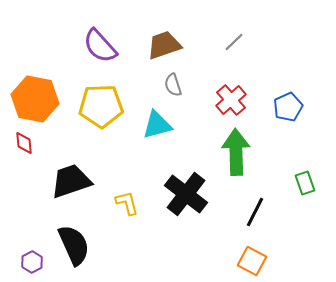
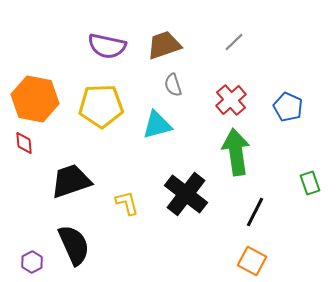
purple semicircle: moved 7 px right; rotated 36 degrees counterclockwise
blue pentagon: rotated 24 degrees counterclockwise
green arrow: rotated 6 degrees counterclockwise
green rectangle: moved 5 px right
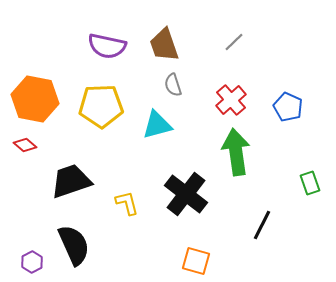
brown trapezoid: rotated 90 degrees counterclockwise
red diamond: moved 1 px right, 2 px down; rotated 45 degrees counterclockwise
black line: moved 7 px right, 13 px down
orange square: moved 56 px left; rotated 12 degrees counterclockwise
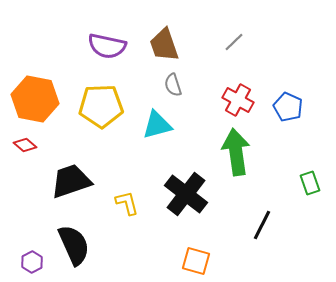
red cross: moved 7 px right; rotated 20 degrees counterclockwise
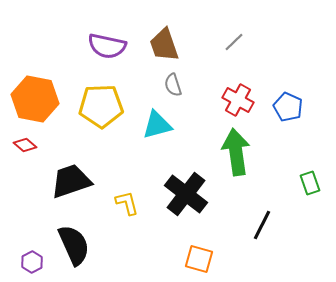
orange square: moved 3 px right, 2 px up
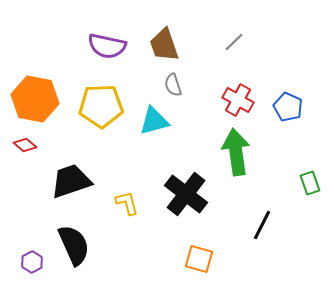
cyan triangle: moved 3 px left, 4 px up
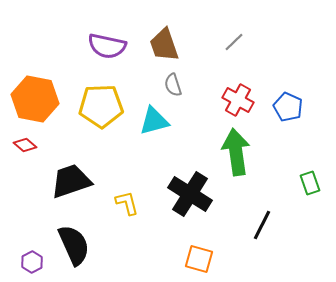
black cross: moved 4 px right; rotated 6 degrees counterclockwise
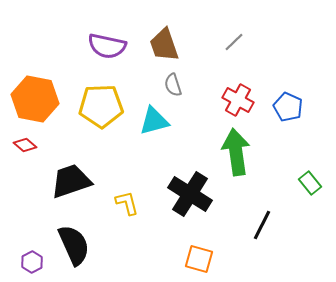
green rectangle: rotated 20 degrees counterclockwise
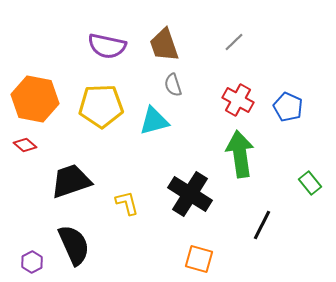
green arrow: moved 4 px right, 2 px down
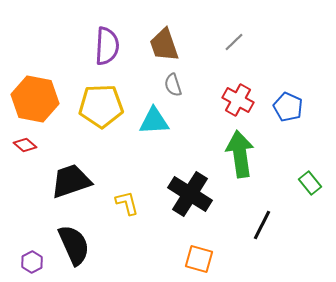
purple semicircle: rotated 99 degrees counterclockwise
cyan triangle: rotated 12 degrees clockwise
